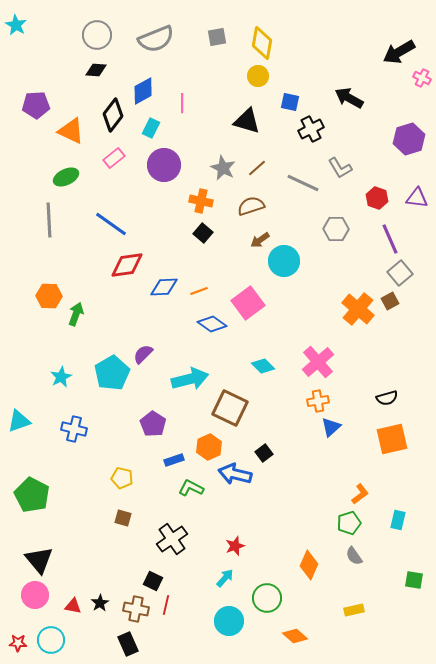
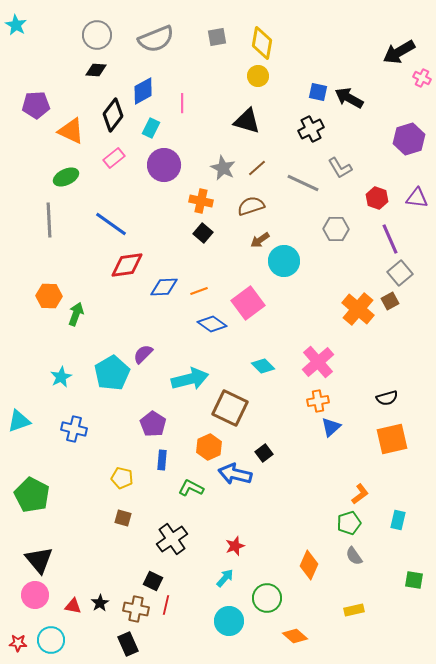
blue square at (290, 102): moved 28 px right, 10 px up
blue rectangle at (174, 460): moved 12 px left; rotated 66 degrees counterclockwise
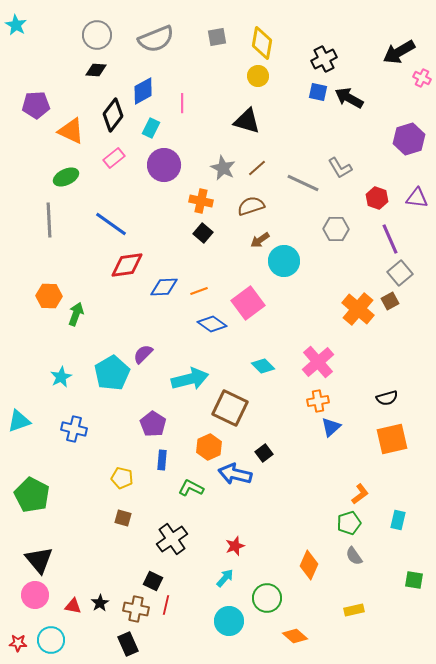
black cross at (311, 129): moved 13 px right, 70 px up
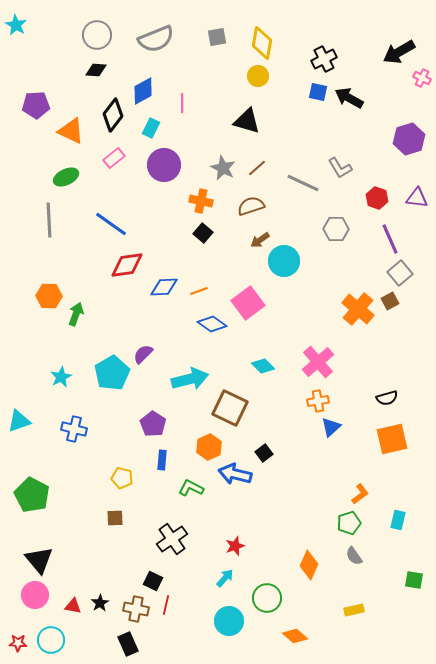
brown square at (123, 518): moved 8 px left; rotated 18 degrees counterclockwise
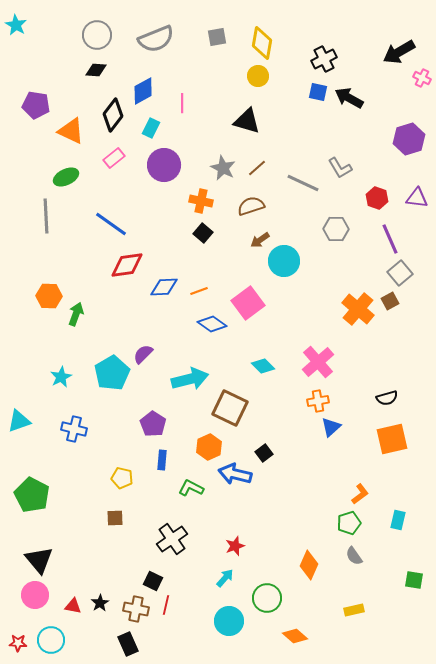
purple pentagon at (36, 105): rotated 12 degrees clockwise
gray line at (49, 220): moved 3 px left, 4 px up
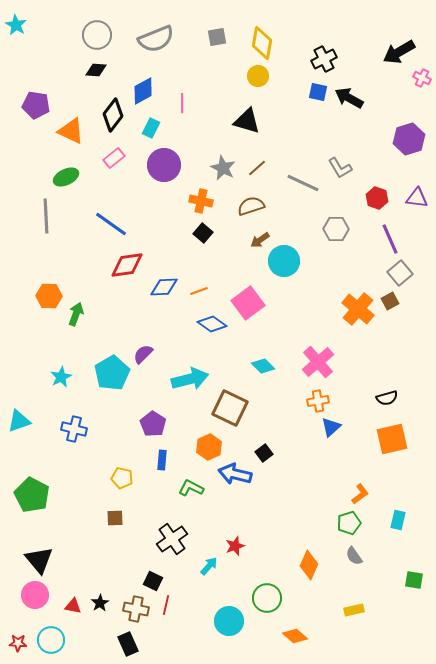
cyan arrow at (225, 578): moved 16 px left, 12 px up
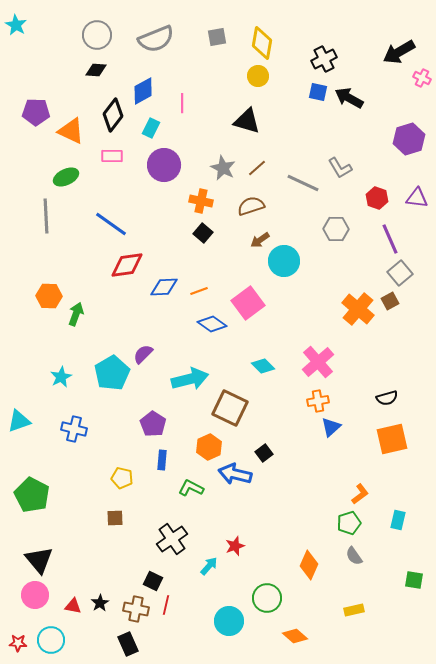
purple pentagon at (36, 105): moved 7 px down; rotated 8 degrees counterclockwise
pink rectangle at (114, 158): moved 2 px left, 2 px up; rotated 40 degrees clockwise
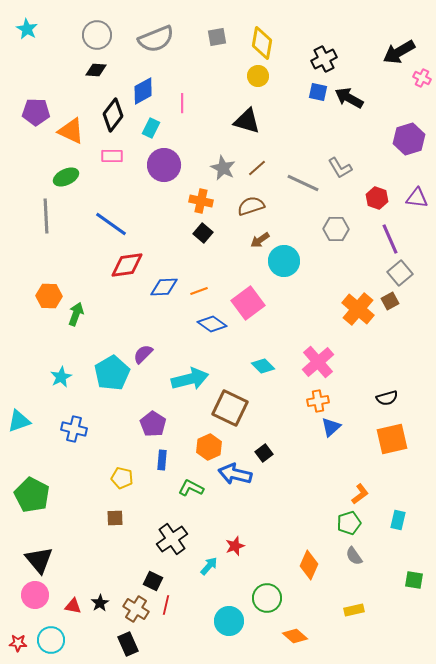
cyan star at (16, 25): moved 11 px right, 4 px down
brown cross at (136, 609): rotated 20 degrees clockwise
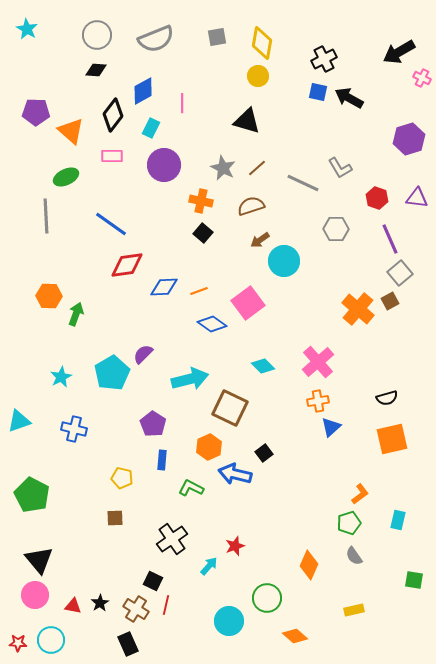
orange triangle at (71, 131): rotated 16 degrees clockwise
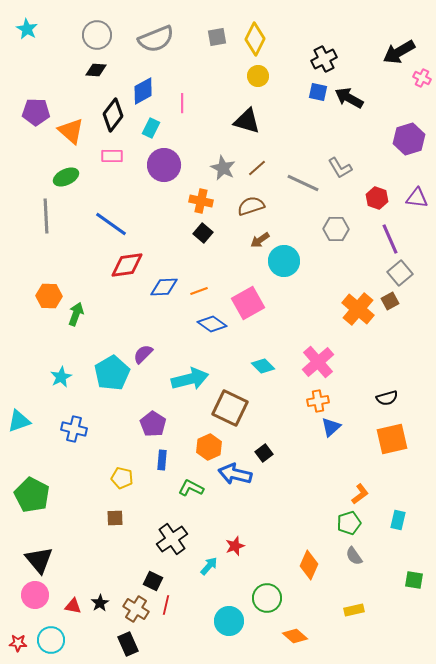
yellow diamond at (262, 43): moved 7 px left, 4 px up; rotated 16 degrees clockwise
pink square at (248, 303): rotated 8 degrees clockwise
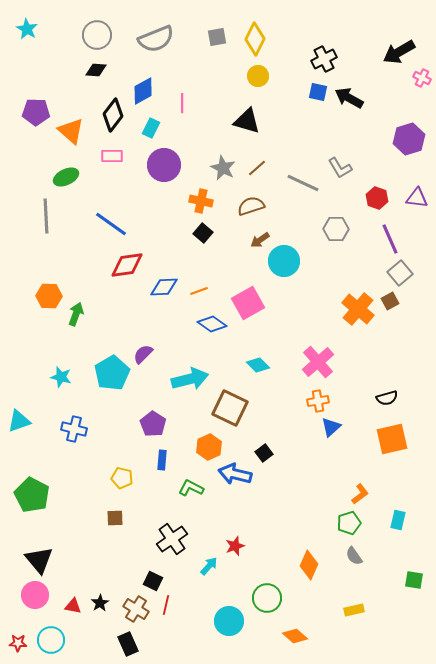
cyan diamond at (263, 366): moved 5 px left, 1 px up
cyan star at (61, 377): rotated 30 degrees counterclockwise
